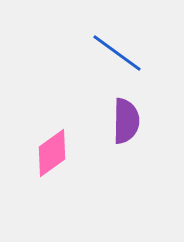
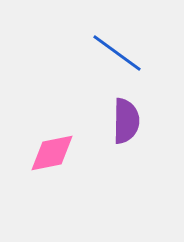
pink diamond: rotated 24 degrees clockwise
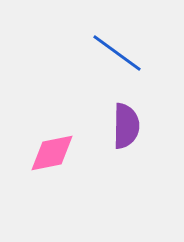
purple semicircle: moved 5 px down
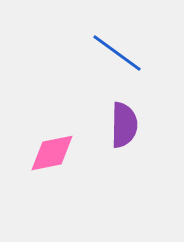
purple semicircle: moved 2 px left, 1 px up
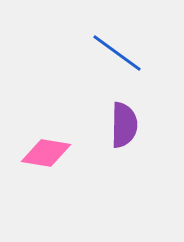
pink diamond: moved 6 px left; rotated 21 degrees clockwise
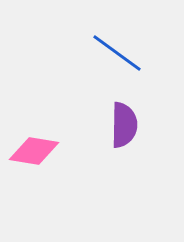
pink diamond: moved 12 px left, 2 px up
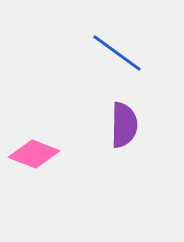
pink diamond: moved 3 px down; rotated 12 degrees clockwise
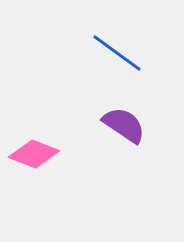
purple semicircle: rotated 57 degrees counterclockwise
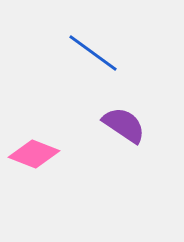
blue line: moved 24 px left
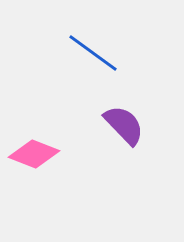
purple semicircle: rotated 12 degrees clockwise
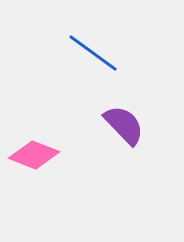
pink diamond: moved 1 px down
